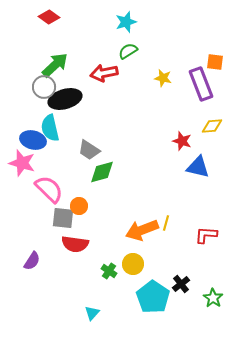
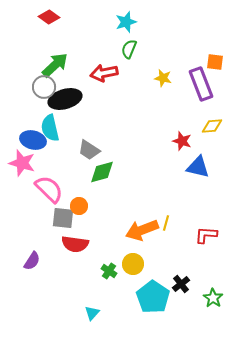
green semicircle: moved 1 px right, 2 px up; rotated 36 degrees counterclockwise
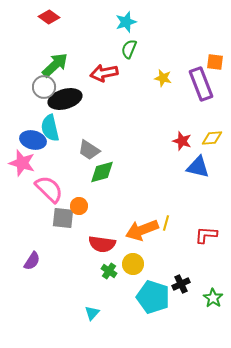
yellow diamond: moved 12 px down
red semicircle: moved 27 px right
black cross: rotated 12 degrees clockwise
cyan pentagon: rotated 16 degrees counterclockwise
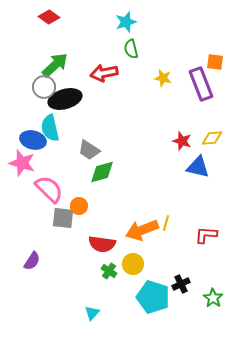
green semicircle: moved 2 px right; rotated 36 degrees counterclockwise
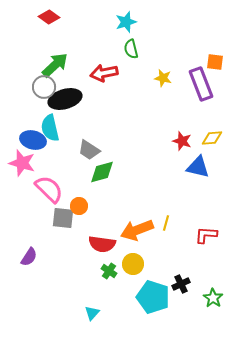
orange arrow: moved 5 px left
purple semicircle: moved 3 px left, 4 px up
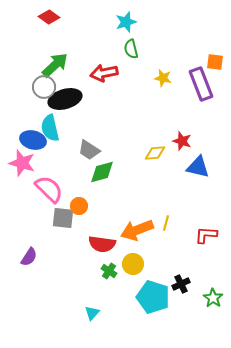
yellow diamond: moved 57 px left, 15 px down
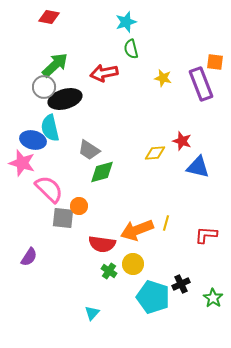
red diamond: rotated 25 degrees counterclockwise
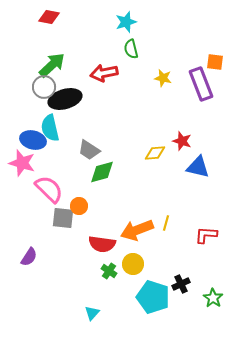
green arrow: moved 3 px left
